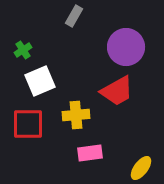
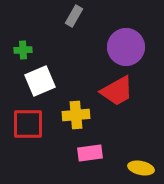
green cross: rotated 30 degrees clockwise
yellow ellipse: rotated 65 degrees clockwise
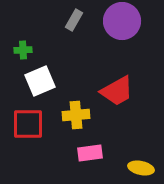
gray rectangle: moved 4 px down
purple circle: moved 4 px left, 26 px up
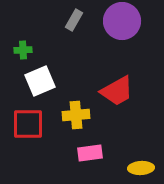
yellow ellipse: rotated 15 degrees counterclockwise
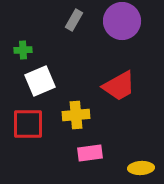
red trapezoid: moved 2 px right, 5 px up
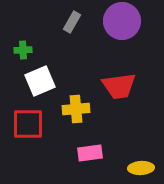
gray rectangle: moved 2 px left, 2 px down
red trapezoid: rotated 21 degrees clockwise
yellow cross: moved 6 px up
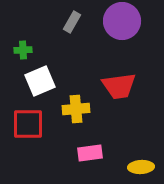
yellow ellipse: moved 1 px up
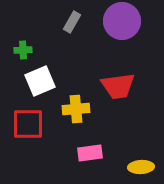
red trapezoid: moved 1 px left
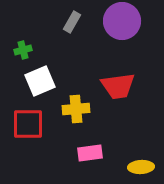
green cross: rotated 12 degrees counterclockwise
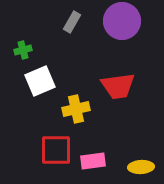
yellow cross: rotated 8 degrees counterclockwise
red square: moved 28 px right, 26 px down
pink rectangle: moved 3 px right, 8 px down
